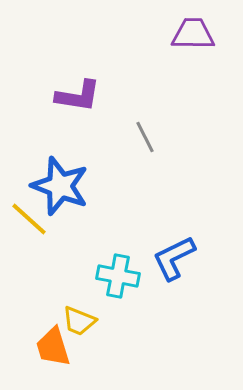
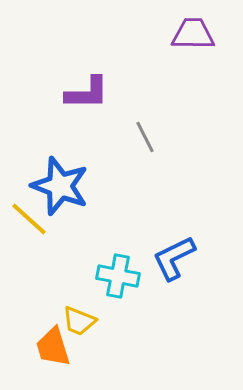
purple L-shape: moved 9 px right, 3 px up; rotated 9 degrees counterclockwise
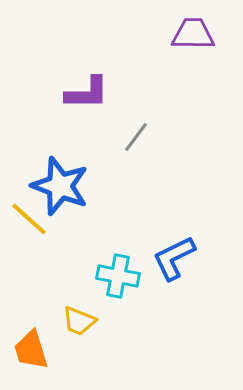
gray line: moved 9 px left; rotated 64 degrees clockwise
orange trapezoid: moved 22 px left, 3 px down
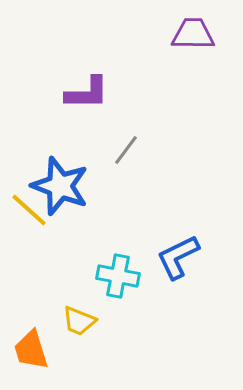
gray line: moved 10 px left, 13 px down
yellow line: moved 9 px up
blue L-shape: moved 4 px right, 1 px up
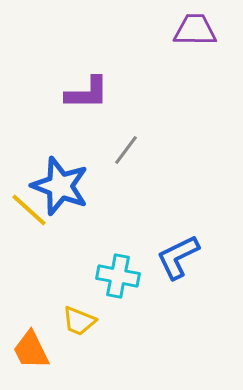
purple trapezoid: moved 2 px right, 4 px up
orange trapezoid: rotated 9 degrees counterclockwise
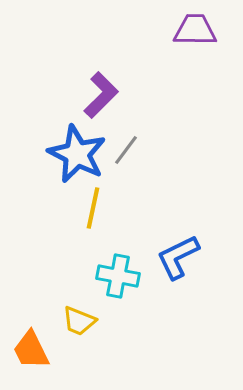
purple L-shape: moved 14 px right, 2 px down; rotated 45 degrees counterclockwise
blue star: moved 17 px right, 32 px up; rotated 6 degrees clockwise
yellow line: moved 64 px right, 2 px up; rotated 60 degrees clockwise
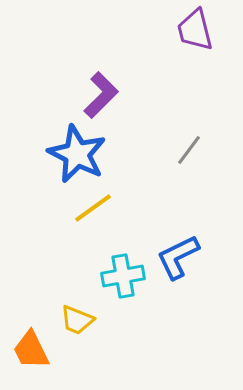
purple trapezoid: rotated 105 degrees counterclockwise
gray line: moved 63 px right
yellow line: rotated 42 degrees clockwise
cyan cross: moved 5 px right; rotated 21 degrees counterclockwise
yellow trapezoid: moved 2 px left, 1 px up
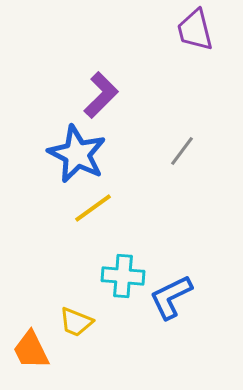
gray line: moved 7 px left, 1 px down
blue L-shape: moved 7 px left, 40 px down
cyan cross: rotated 15 degrees clockwise
yellow trapezoid: moved 1 px left, 2 px down
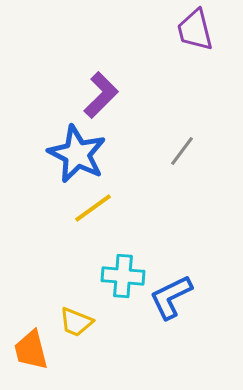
orange trapezoid: rotated 12 degrees clockwise
